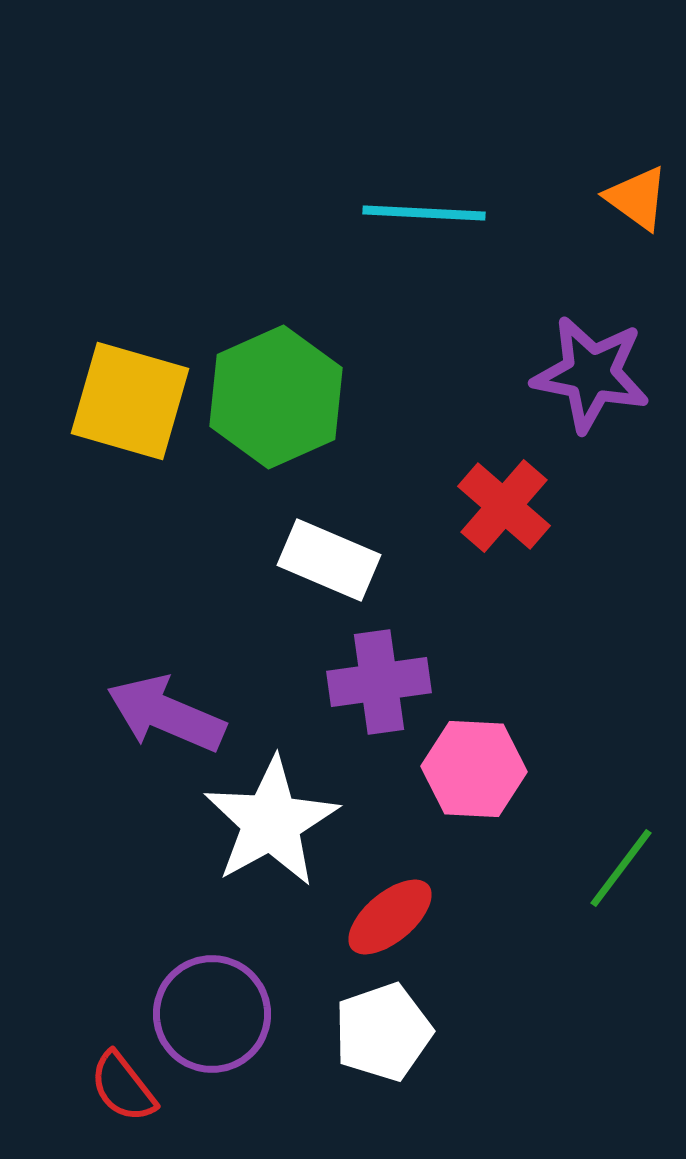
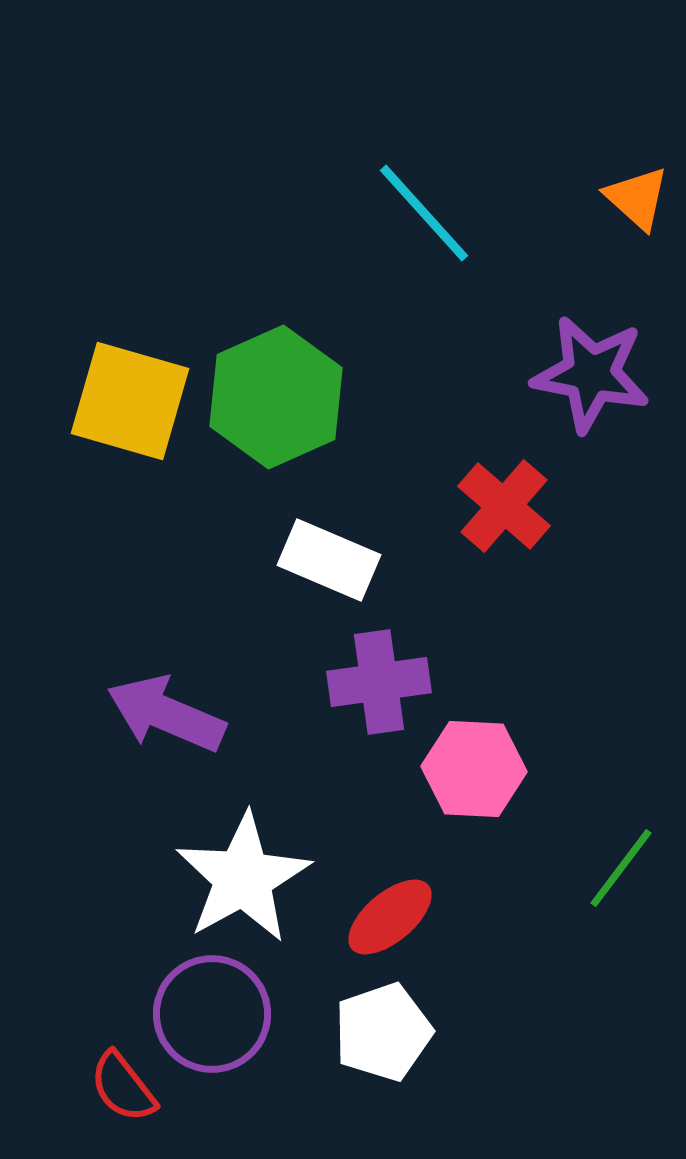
orange triangle: rotated 6 degrees clockwise
cyan line: rotated 45 degrees clockwise
white star: moved 28 px left, 56 px down
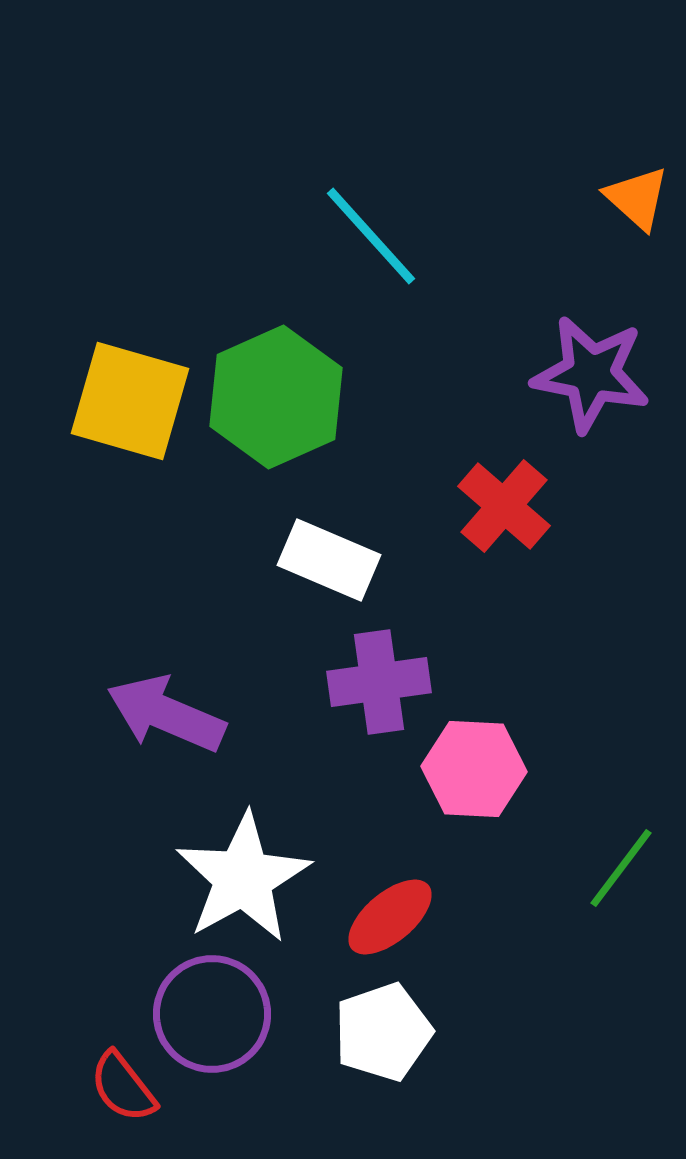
cyan line: moved 53 px left, 23 px down
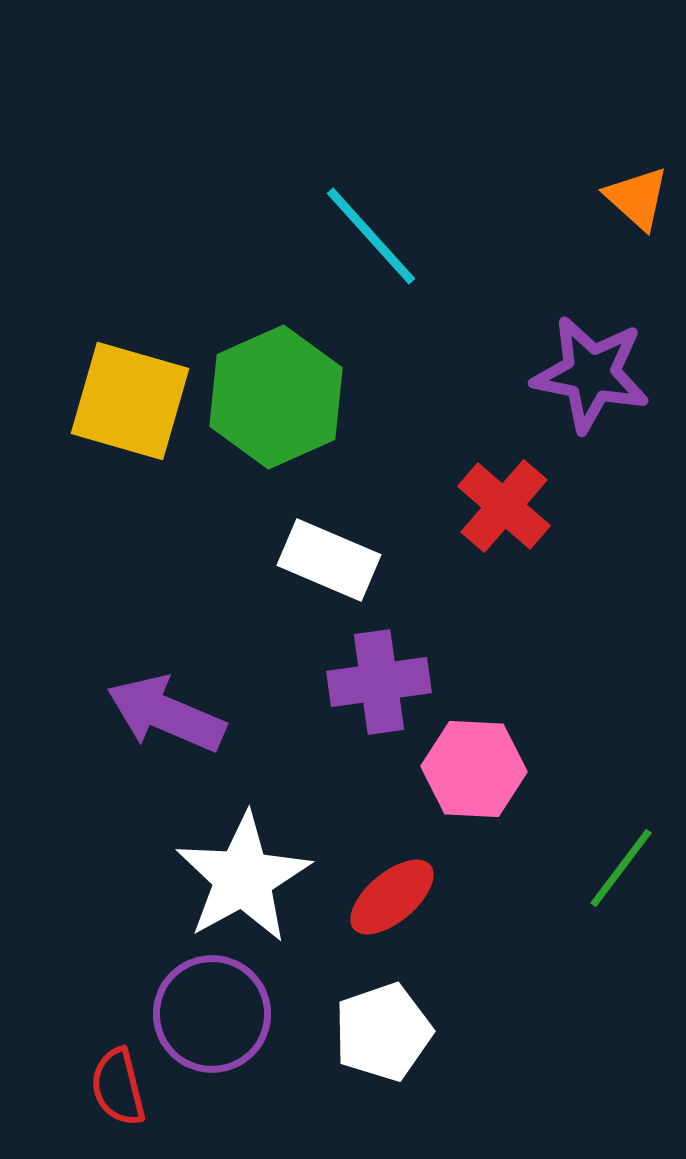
red ellipse: moved 2 px right, 20 px up
red semicircle: moved 5 px left; rotated 24 degrees clockwise
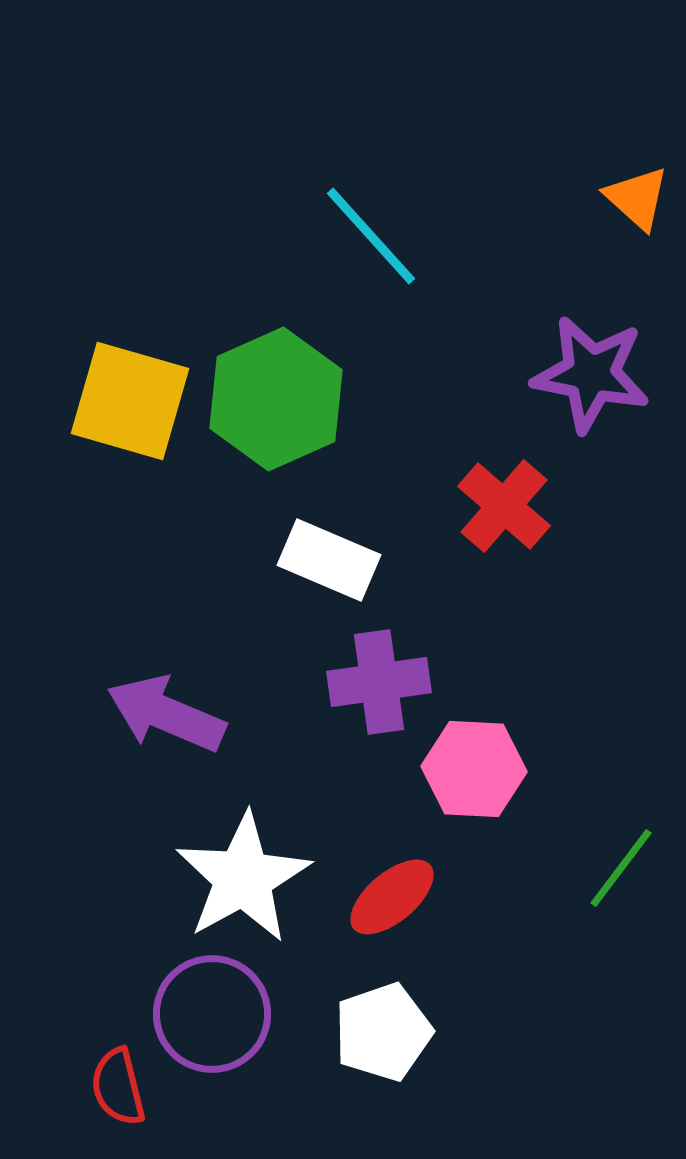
green hexagon: moved 2 px down
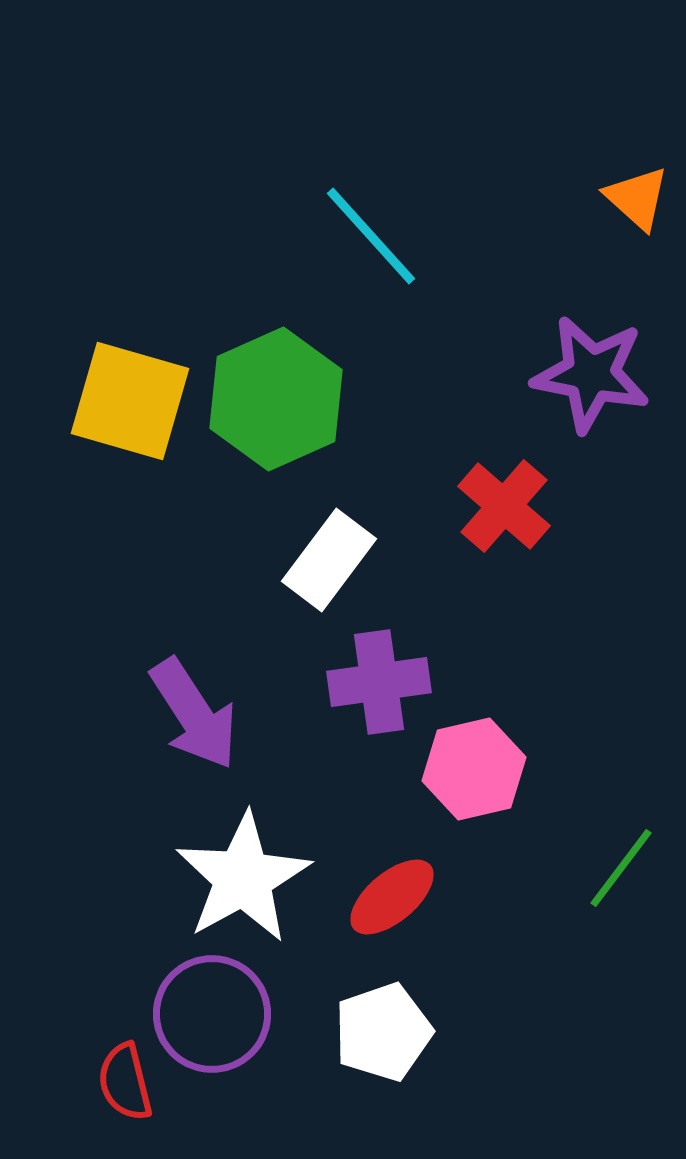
white rectangle: rotated 76 degrees counterclockwise
purple arrow: moved 28 px right; rotated 146 degrees counterclockwise
pink hexagon: rotated 16 degrees counterclockwise
red semicircle: moved 7 px right, 5 px up
